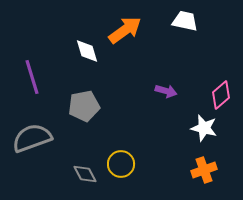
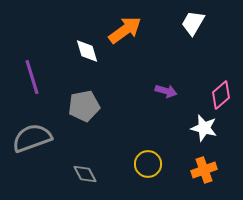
white trapezoid: moved 8 px right, 2 px down; rotated 72 degrees counterclockwise
yellow circle: moved 27 px right
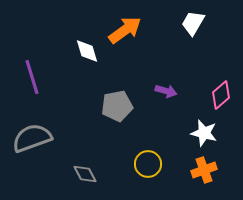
gray pentagon: moved 33 px right
white star: moved 5 px down
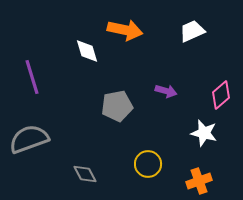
white trapezoid: moved 1 px left, 8 px down; rotated 36 degrees clockwise
orange arrow: rotated 48 degrees clockwise
gray semicircle: moved 3 px left, 1 px down
orange cross: moved 5 px left, 11 px down
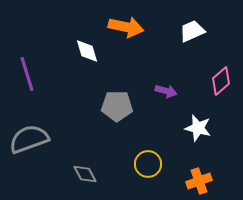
orange arrow: moved 1 px right, 3 px up
purple line: moved 5 px left, 3 px up
pink diamond: moved 14 px up
gray pentagon: rotated 12 degrees clockwise
white star: moved 6 px left, 5 px up
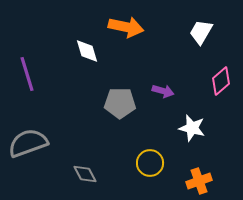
white trapezoid: moved 9 px right, 1 px down; rotated 36 degrees counterclockwise
purple arrow: moved 3 px left
gray pentagon: moved 3 px right, 3 px up
white star: moved 6 px left
gray semicircle: moved 1 px left, 4 px down
yellow circle: moved 2 px right, 1 px up
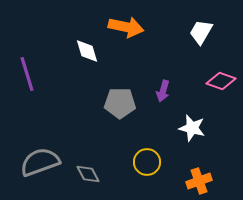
pink diamond: rotated 60 degrees clockwise
purple arrow: rotated 90 degrees clockwise
gray semicircle: moved 12 px right, 19 px down
yellow circle: moved 3 px left, 1 px up
gray diamond: moved 3 px right
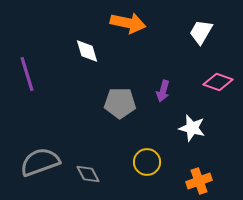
orange arrow: moved 2 px right, 4 px up
pink diamond: moved 3 px left, 1 px down
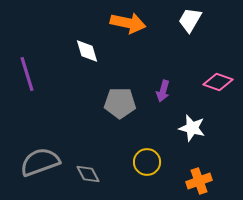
white trapezoid: moved 11 px left, 12 px up
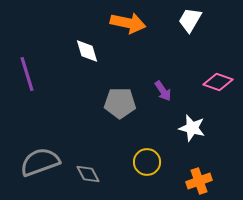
purple arrow: rotated 50 degrees counterclockwise
